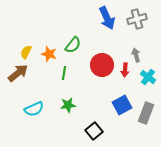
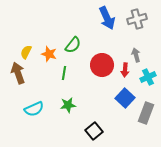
brown arrow: rotated 70 degrees counterclockwise
cyan cross: rotated 28 degrees clockwise
blue square: moved 3 px right, 7 px up; rotated 18 degrees counterclockwise
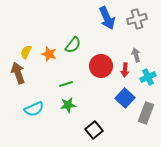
red circle: moved 1 px left, 1 px down
green line: moved 2 px right, 11 px down; rotated 64 degrees clockwise
black square: moved 1 px up
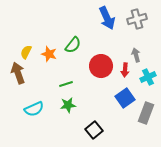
blue square: rotated 12 degrees clockwise
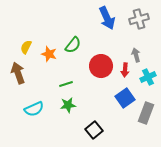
gray cross: moved 2 px right
yellow semicircle: moved 5 px up
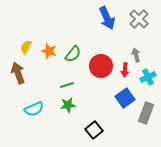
gray cross: rotated 30 degrees counterclockwise
green semicircle: moved 9 px down
orange star: moved 3 px up
green line: moved 1 px right, 1 px down
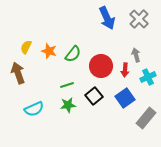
gray rectangle: moved 5 px down; rotated 20 degrees clockwise
black square: moved 34 px up
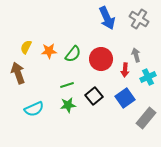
gray cross: rotated 12 degrees counterclockwise
orange star: rotated 21 degrees counterclockwise
red circle: moved 7 px up
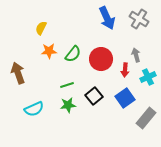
yellow semicircle: moved 15 px right, 19 px up
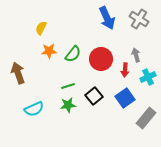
green line: moved 1 px right, 1 px down
